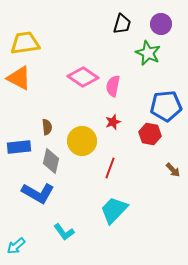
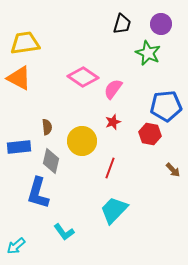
pink semicircle: moved 3 px down; rotated 25 degrees clockwise
blue L-shape: rotated 76 degrees clockwise
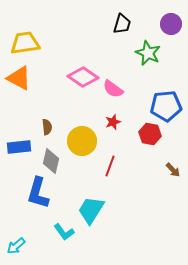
purple circle: moved 10 px right
pink semicircle: rotated 90 degrees counterclockwise
red line: moved 2 px up
cyan trapezoid: moved 23 px left; rotated 12 degrees counterclockwise
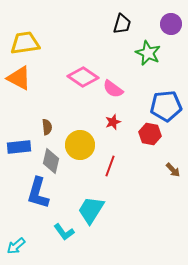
yellow circle: moved 2 px left, 4 px down
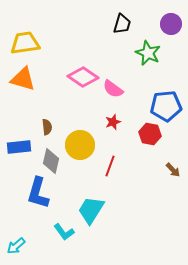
orange triangle: moved 4 px right, 1 px down; rotated 12 degrees counterclockwise
